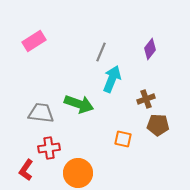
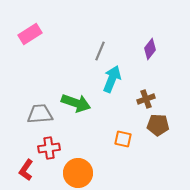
pink rectangle: moved 4 px left, 7 px up
gray line: moved 1 px left, 1 px up
green arrow: moved 3 px left, 1 px up
gray trapezoid: moved 1 px left, 1 px down; rotated 12 degrees counterclockwise
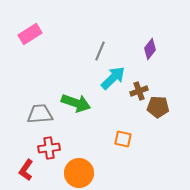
cyan arrow: moved 1 px right, 1 px up; rotated 24 degrees clockwise
brown cross: moved 7 px left, 8 px up
brown pentagon: moved 18 px up
orange circle: moved 1 px right
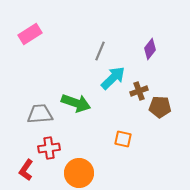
brown pentagon: moved 2 px right
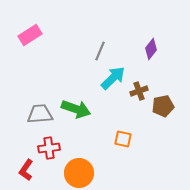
pink rectangle: moved 1 px down
purple diamond: moved 1 px right
green arrow: moved 6 px down
brown pentagon: moved 3 px right, 1 px up; rotated 15 degrees counterclockwise
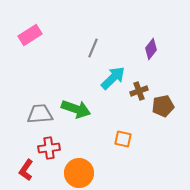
gray line: moved 7 px left, 3 px up
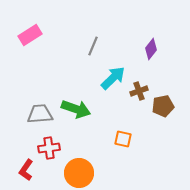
gray line: moved 2 px up
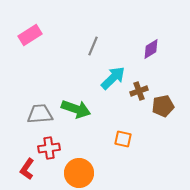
purple diamond: rotated 20 degrees clockwise
red L-shape: moved 1 px right, 1 px up
